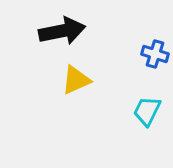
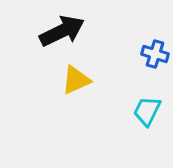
black arrow: rotated 15 degrees counterclockwise
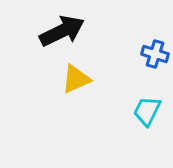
yellow triangle: moved 1 px up
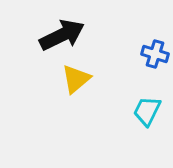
black arrow: moved 4 px down
yellow triangle: rotated 16 degrees counterclockwise
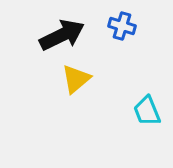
blue cross: moved 33 px left, 28 px up
cyan trapezoid: rotated 48 degrees counterclockwise
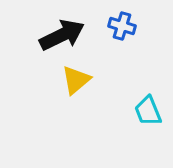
yellow triangle: moved 1 px down
cyan trapezoid: moved 1 px right
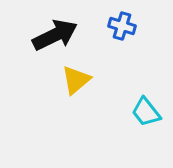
black arrow: moved 7 px left
cyan trapezoid: moved 2 px left, 1 px down; rotated 16 degrees counterclockwise
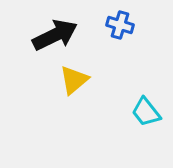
blue cross: moved 2 px left, 1 px up
yellow triangle: moved 2 px left
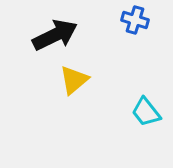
blue cross: moved 15 px right, 5 px up
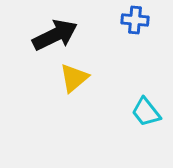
blue cross: rotated 12 degrees counterclockwise
yellow triangle: moved 2 px up
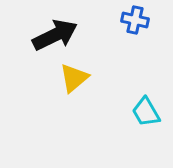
blue cross: rotated 8 degrees clockwise
cyan trapezoid: rotated 8 degrees clockwise
